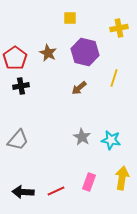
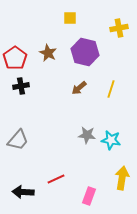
yellow line: moved 3 px left, 11 px down
gray star: moved 5 px right, 2 px up; rotated 24 degrees counterclockwise
pink rectangle: moved 14 px down
red line: moved 12 px up
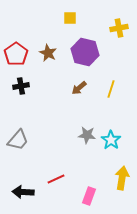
red pentagon: moved 1 px right, 4 px up
cyan star: rotated 24 degrees clockwise
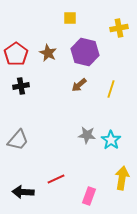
brown arrow: moved 3 px up
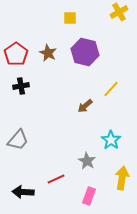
yellow cross: moved 16 px up; rotated 18 degrees counterclockwise
brown arrow: moved 6 px right, 21 px down
yellow line: rotated 24 degrees clockwise
gray star: moved 26 px down; rotated 24 degrees clockwise
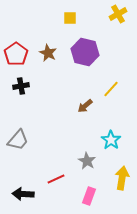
yellow cross: moved 1 px left, 2 px down
black arrow: moved 2 px down
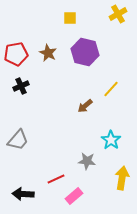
red pentagon: rotated 25 degrees clockwise
black cross: rotated 14 degrees counterclockwise
gray star: rotated 24 degrees counterclockwise
pink rectangle: moved 15 px left; rotated 30 degrees clockwise
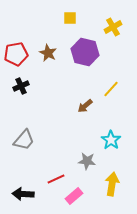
yellow cross: moved 5 px left, 13 px down
gray trapezoid: moved 6 px right
yellow arrow: moved 10 px left, 6 px down
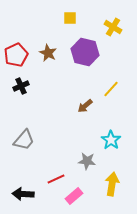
yellow cross: rotated 30 degrees counterclockwise
red pentagon: moved 1 px down; rotated 15 degrees counterclockwise
